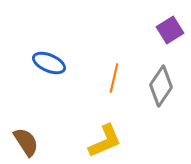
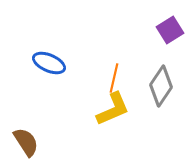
yellow L-shape: moved 8 px right, 32 px up
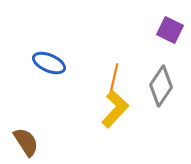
purple square: rotated 32 degrees counterclockwise
yellow L-shape: moved 2 px right; rotated 24 degrees counterclockwise
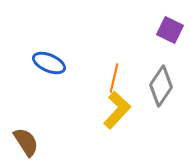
yellow L-shape: moved 2 px right, 1 px down
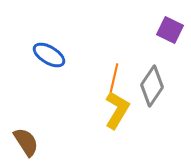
blue ellipse: moved 8 px up; rotated 8 degrees clockwise
gray diamond: moved 9 px left
yellow L-shape: rotated 12 degrees counterclockwise
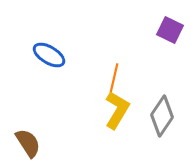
gray diamond: moved 10 px right, 30 px down
brown semicircle: moved 2 px right, 1 px down
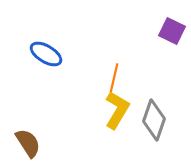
purple square: moved 2 px right, 1 px down
blue ellipse: moved 3 px left, 1 px up
gray diamond: moved 8 px left, 4 px down; rotated 15 degrees counterclockwise
